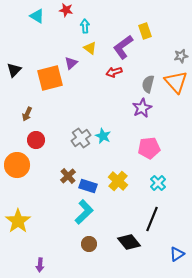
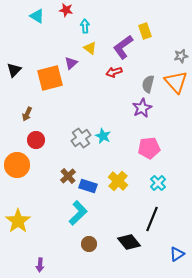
cyan L-shape: moved 6 px left, 1 px down
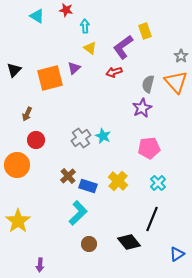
gray star: rotated 24 degrees counterclockwise
purple triangle: moved 3 px right, 5 px down
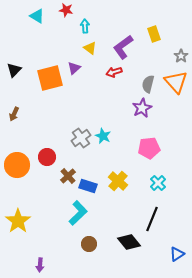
yellow rectangle: moved 9 px right, 3 px down
brown arrow: moved 13 px left
red circle: moved 11 px right, 17 px down
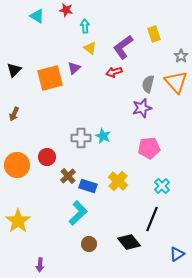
purple star: rotated 12 degrees clockwise
gray cross: rotated 36 degrees clockwise
cyan cross: moved 4 px right, 3 px down
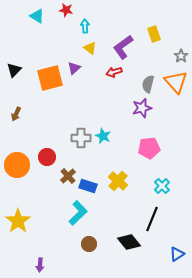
brown arrow: moved 2 px right
